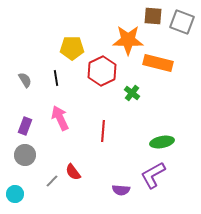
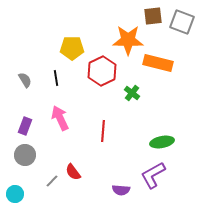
brown square: rotated 12 degrees counterclockwise
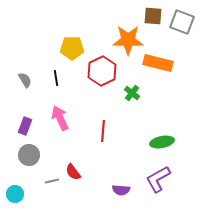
brown square: rotated 12 degrees clockwise
gray circle: moved 4 px right
purple L-shape: moved 5 px right, 4 px down
gray line: rotated 32 degrees clockwise
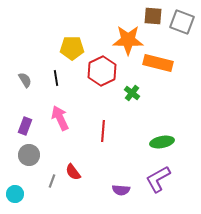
gray line: rotated 56 degrees counterclockwise
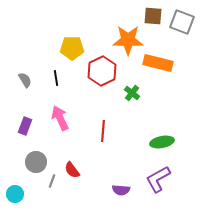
gray circle: moved 7 px right, 7 px down
red semicircle: moved 1 px left, 2 px up
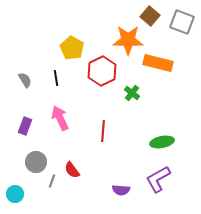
brown square: moved 3 px left; rotated 36 degrees clockwise
yellow pentagon: rotated 30 degrees clockwise
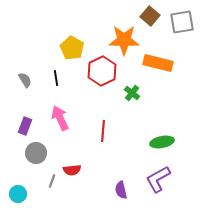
gray square: rotated 30 degrees counterclockwise
orange star: moved 4 px left
gray circle: moved 9 px up
red semicircle: rotated 60 degrees counterclockwise
purple semicircle: rotated 72 degrees clockwise
cyan circle: moved 3 px right
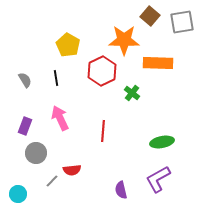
yellow pentagon: moved 4 px left, 3 px up
orange rectangle: rotated 12 degrees counterclockwise
gray line: rotated 24 degrees clockwise
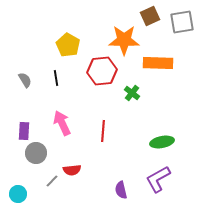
brown square: rotated 24 degrees clockwise
red hexagon: rotated 20 degrees clockwise
pink arrow: moved 2 px right, 5 px down
purple rectangle: moved 1 px left, 5 px down; rotated 18 degrees counterclockwise
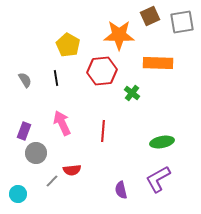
orange star: moved 5 px left, 5 px up
purple rectangle: rotated 18 degrees clockwise
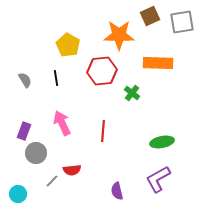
purple semicircle: moved 4 px left, 1 px down
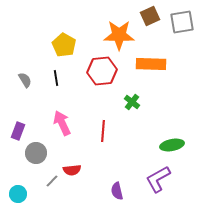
yellow pentagon: moved 4 px left
orange rectangle: moved 7 px left, 1 px down
green cross: moved 9 px down
purple rectangle: moved 6 px left
green ellipse: moved 10 px right, 3 px down
